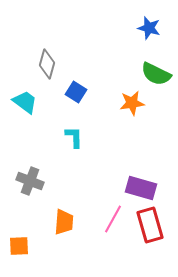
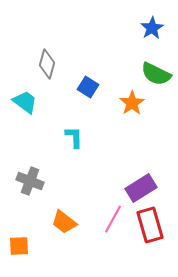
blue star: moved 3 px right; rotated 25 degrees clockwise
blue square: moved 12 px right, 5 px up
orange star: rotated 25 degrees counterclockwise
purple rectangle: rotated 48 degrees counterclockwise
orange trapezoid: rotated 124 degrees clockwise
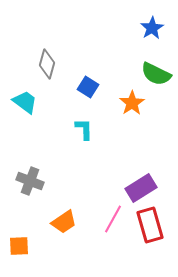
cyan L-shape: moved 10 px right, 8 px up
orange trapezoid: rotated 72 degrees counterclockwise
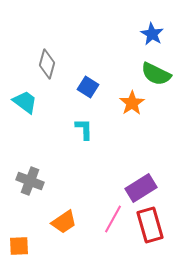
blue star: moved 6 px down; rotated 10 degrees counterclockwise
